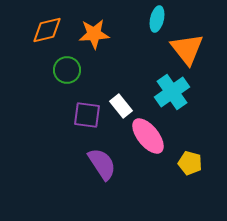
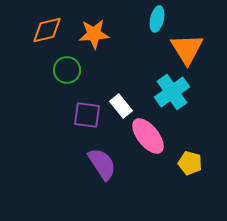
orange triangle: rotated 6 degrees clockwise
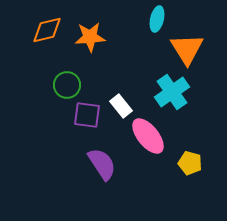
orange star: moved 4 px left, 3 px down
green circle: moved 15 px down
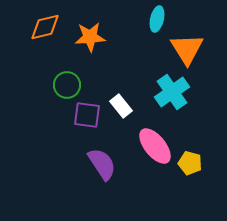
orange diamond: moved 2 px left, 3 px up
pink ellipse: moved 7 px right, 10 px down
